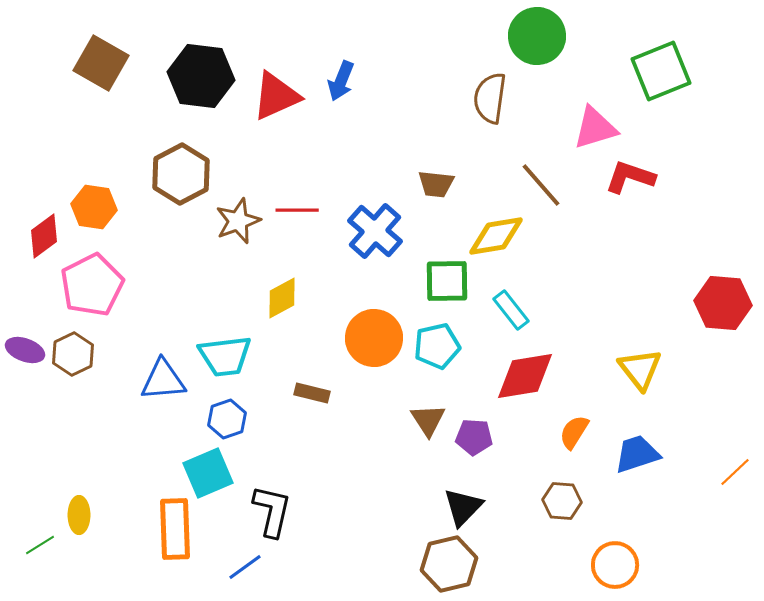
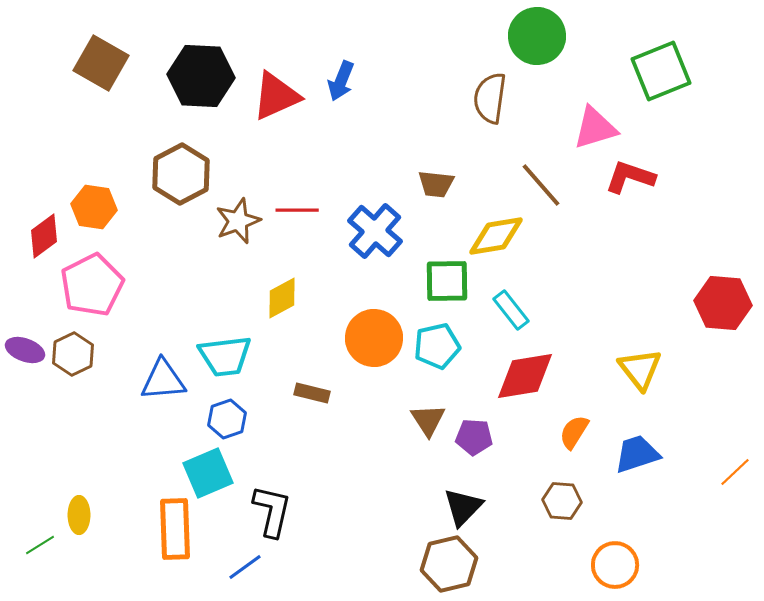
black hexagon at (201, 76): rotated 4 degrees counterclockwise
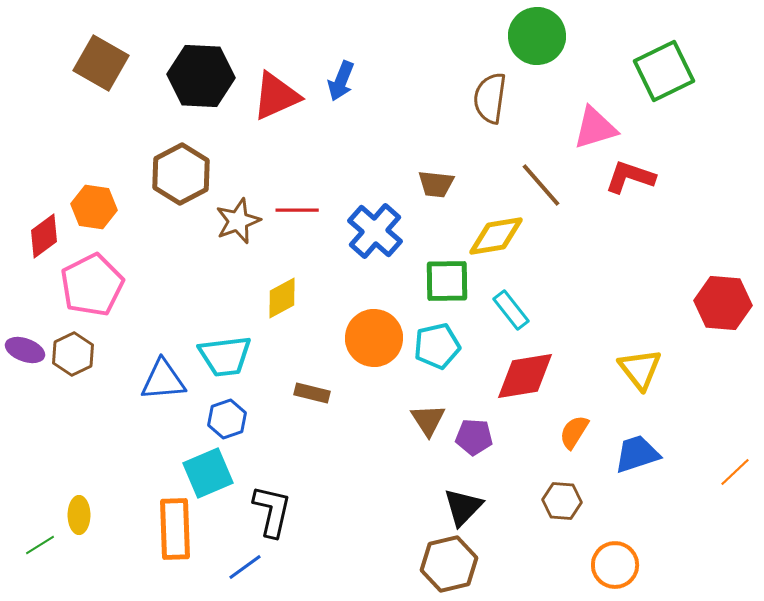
green square at (661, 71): moved 3 px right; rotated 4 degrees counterclockwise
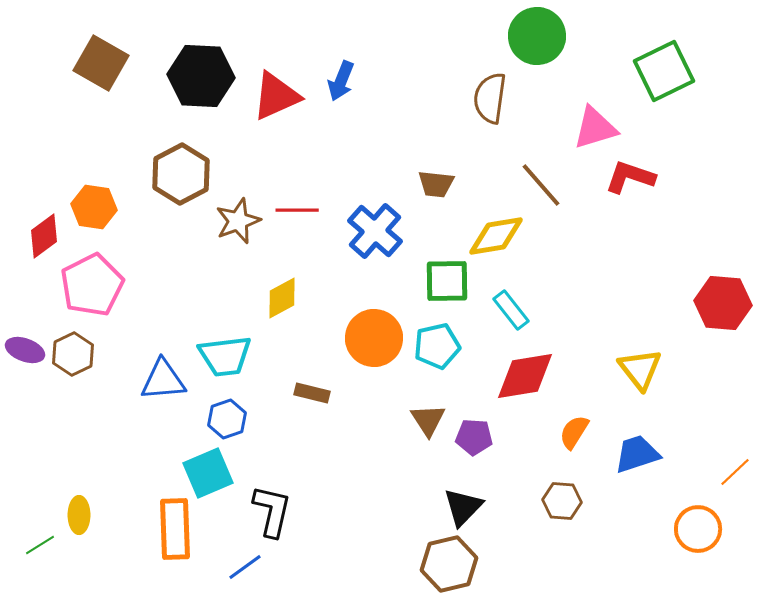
orange circle at (615, 565): moved 83 px right, 36 px up
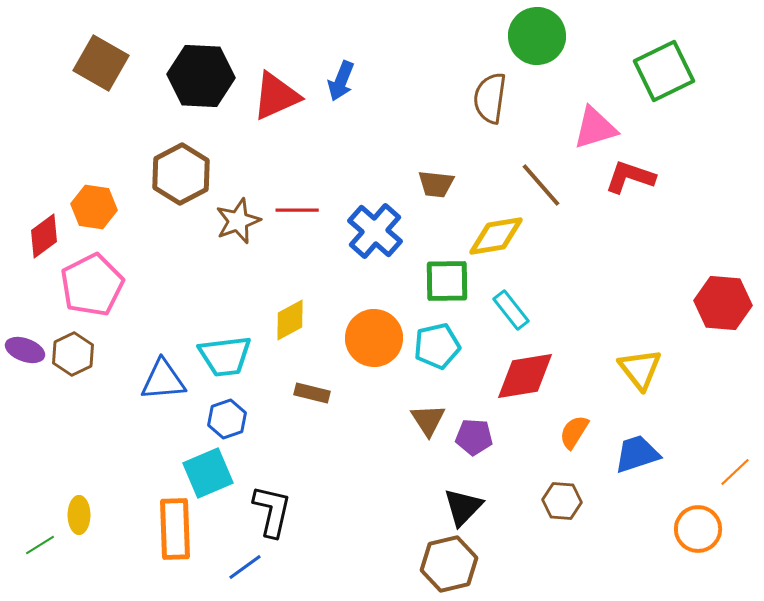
yellow diamond at (282, 298): moved 8 px right, 22 px down
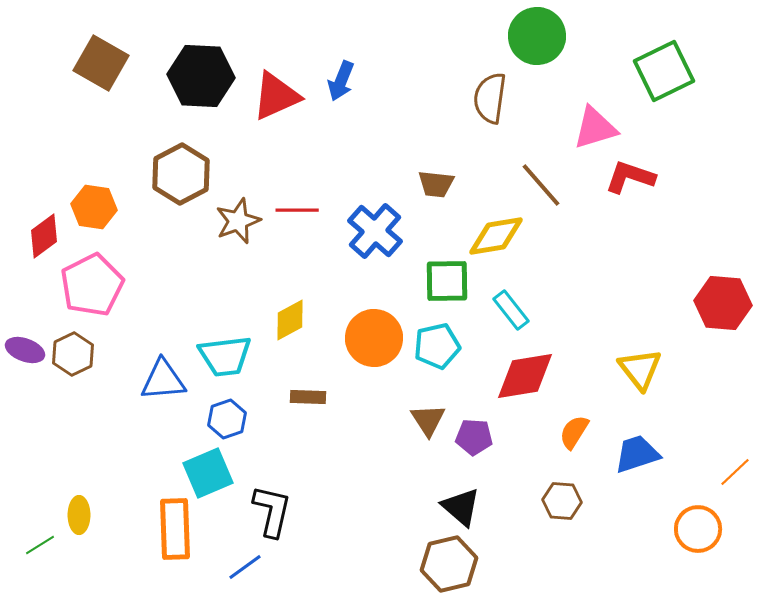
brown rectangle at (312, 393): moved 4 px left, 4 px down; rotated 12 degrees counterclockwise
black triangle at (463, 507): moved 2 px left; rotated 33 degrees counterclockwise
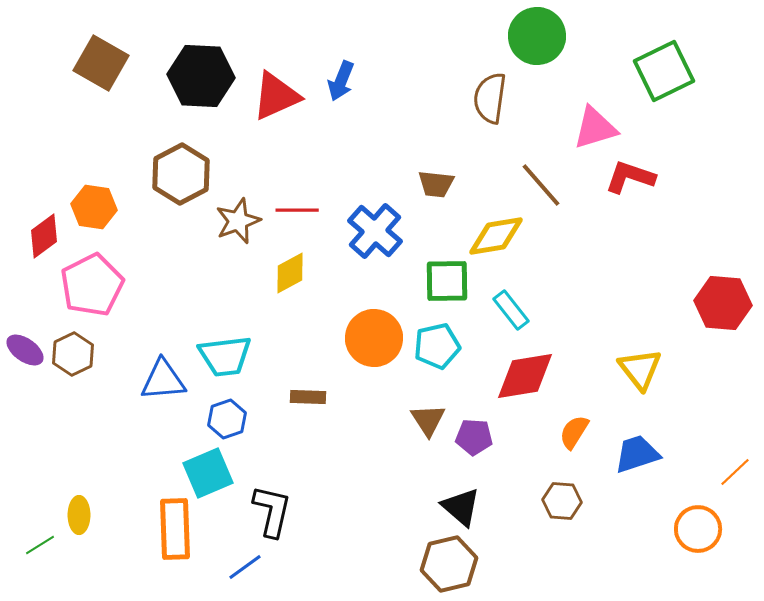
yellow diamond at (290, 320): moved 47 px up
purple ellipse at (25, 350): rotated 15 degrees clockwise
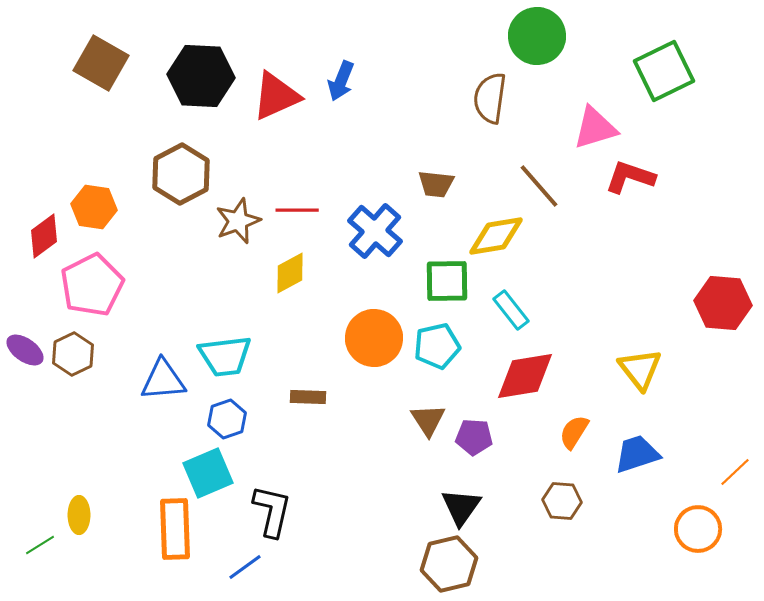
brown line at (541, 185): moved 2 px left, 1 px down
black triangle at (461, 507): rotated 24 degrees clockwise
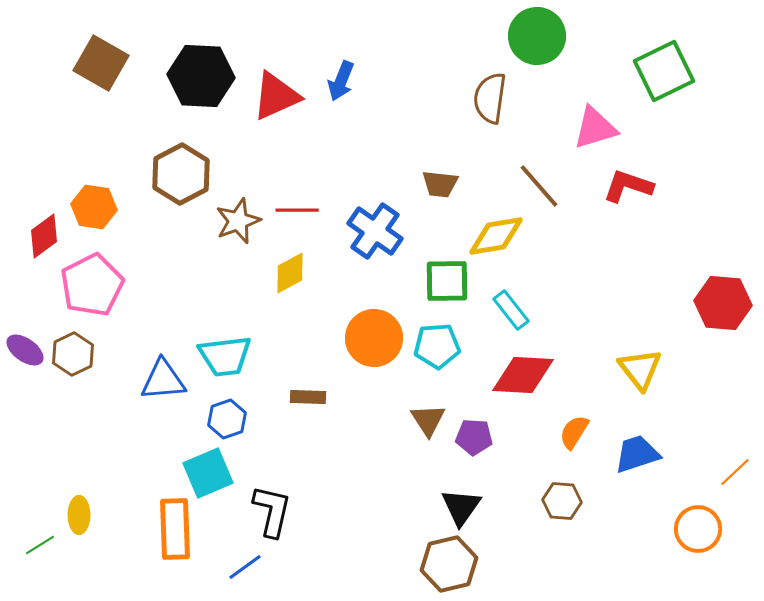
red L-shape at (630, 177): moved 2 px left, 9 px down
brown trapezoid at (436, 184): moved 4 px right
blue cross at (375, 231): rotated 6 degrees counterclockwise
cyan pentagon at (437, 346): rotated 9 degrees clockwise
red diamond at (525, 376): moved 2 px left, 1 px up; rotated 12 degrees clockwise
